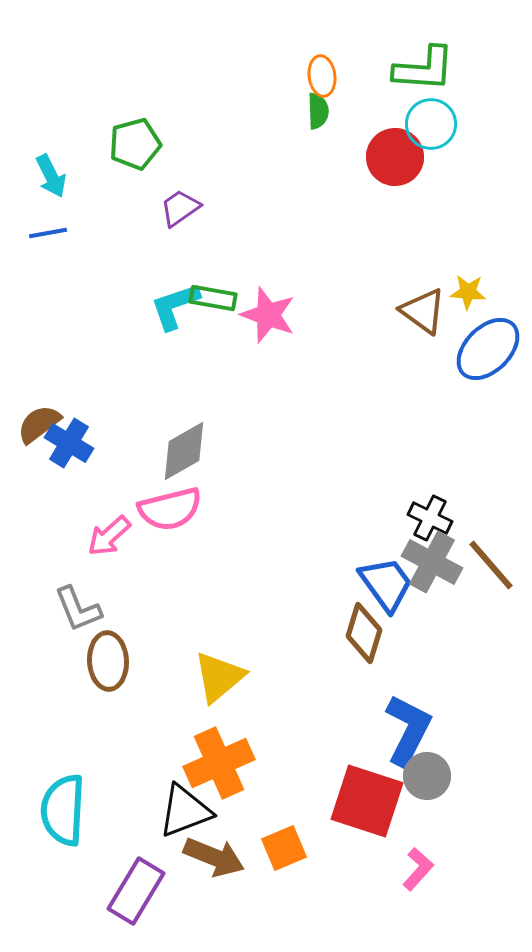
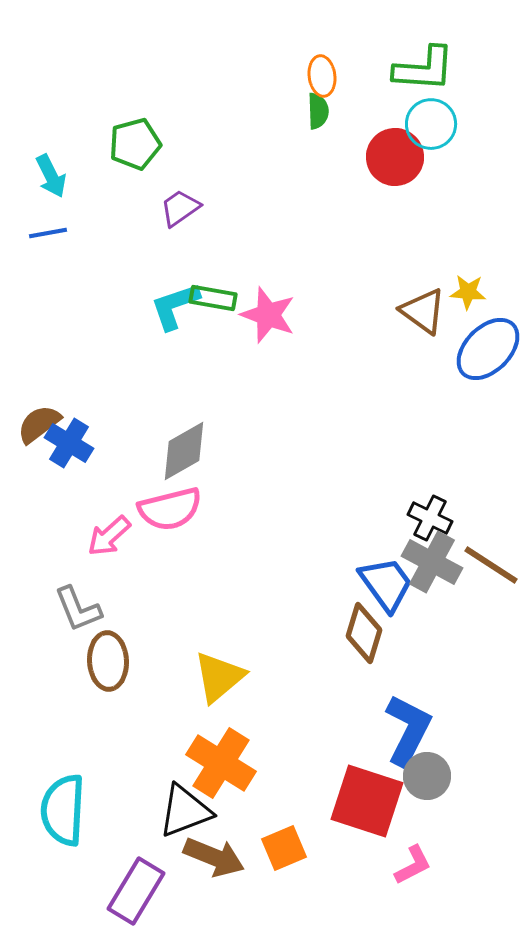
brown line: rotated 16 degrees counterclockwise
orange cross: moved 2 px right; rotated 34 degrees counterclockwise
pink L-shape: moved 5 px left, 4 px up; rotated 21 degrees clockwise
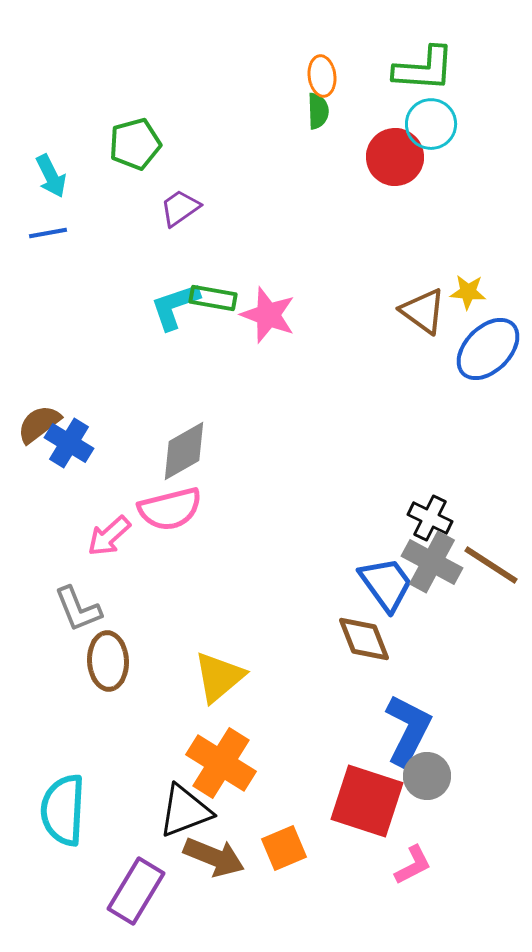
brown diamond: moved 6 px down; rotated 38 degrees counterclockwise
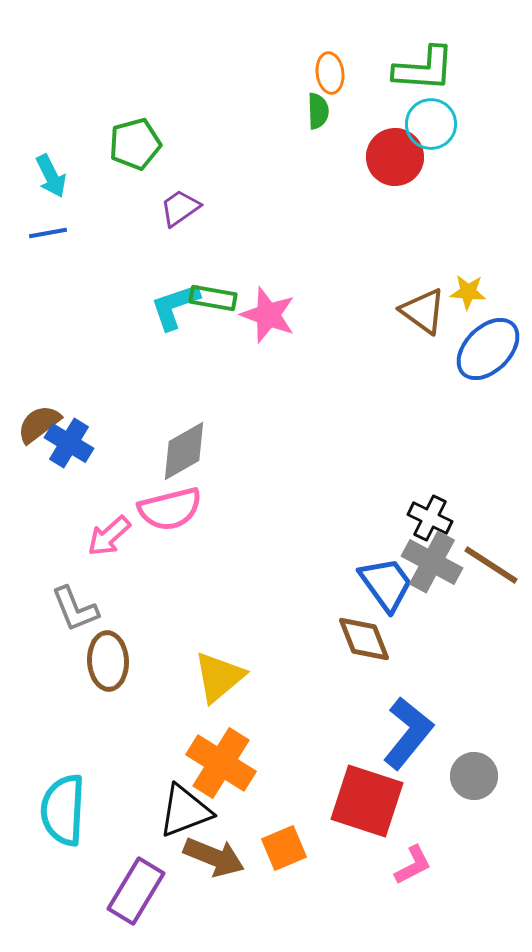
orange ellipse: moved 8 px right, 3 px up
gray L-shape: moved 3 px left
blue L-shape: moved 3 px down; rotated 12 degrees clockwise
gray circle: moved 47 px right
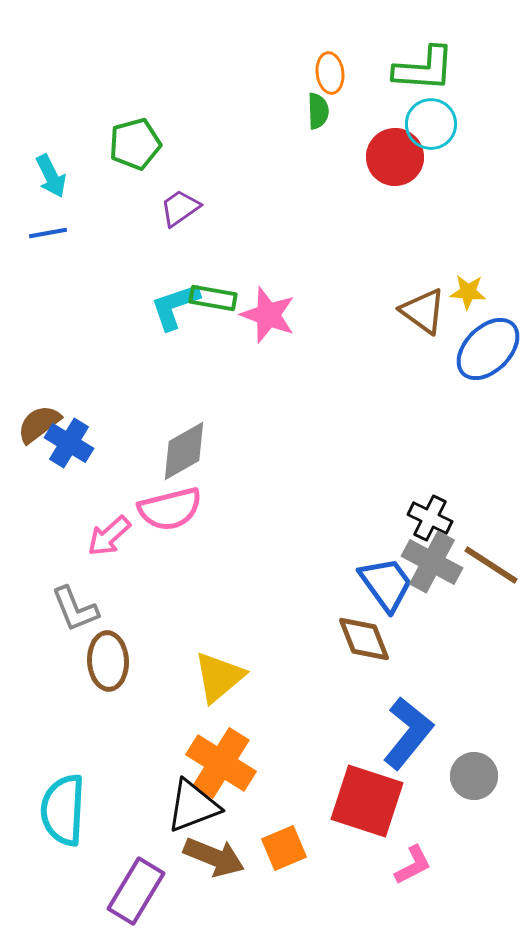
black triangle: moved 8 px right, 5 px up
